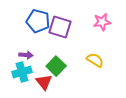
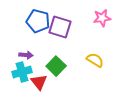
pink star: moved 4 px up
red triangle: moved 5 px left
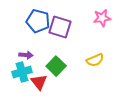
yellow semicircle: rotated 126 degrees clockwise
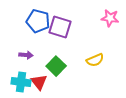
pink star: moved 8 px right; rotated 18 degrees clockwise
cyan cross: moved 1 px left, 10 px down; rotated 24 degrees clockwise
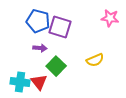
purple arrow: moved 14 px right, 7 px up
cyan cross: moved 1 px left
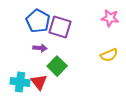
blue pentagon: rotated 15 degrees clockwise
yellow semicircle: moved 14 px right, 5 px up
green square: moved 1 px right
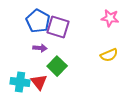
purple square: moved 2 px left
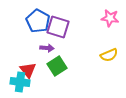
purple arrow: moved 7 px right
green square: rotated 12 degrees clockwise
red triangle: moved 11 px left, 12 px up
